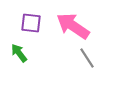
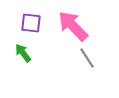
pink arrow: rotated 12 degrees clockwise
green arrow: moved 4 px right
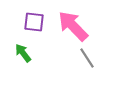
purple square: moved 3 px right, 1 px up
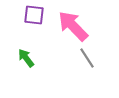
purple square: moved 7 px up
green arrow: moved 3 px right, 5 px down
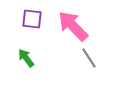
purple square: moved 2 px left, 4 px down
gray line: moved 2 px right
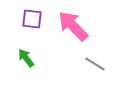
gray line: moved 6 px right, 6 px down; rotated 25 degrees counterclockwise
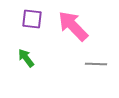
gray line: moved 1 px right; rotated 30 degrees counterclockwise
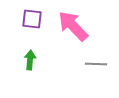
green arrow: moved 4 px right, 2 px down; rotated 42 degrees clockwise
